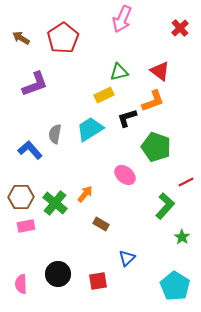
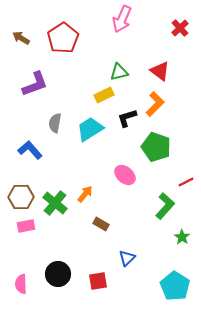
orange L-shape: moved 2 px right, 3 px down; rotated 25 degrees counterclockwise
gray semicircle: moved 11 px up
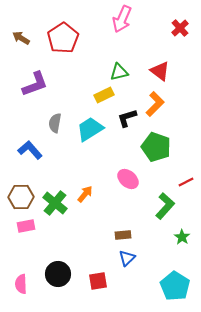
pink ellipse: moved 3 px right, 4 px down
brown rectangle: moved 22 px right, 11 px down; rotated 35 degrees counterclockwise
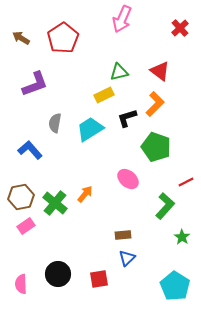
brown hexagon: rotated 10 degrees counterclockwise
pink rectangle: rotated 24 degrees counterclockwise
red square: moved 1 px right, 2 px up
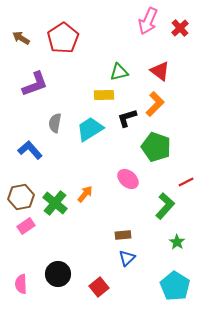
pink arrow: moved 26 px right, 2 px down
yellow rectangle: rotated 24 degrees clockwise
green star: moved 5 px left, 5 px down
red square: moved 8 px down; rotated 30 degrees counterclockwise
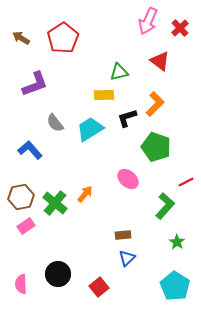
red triangle: moved 10 px up
gray semicircle: rotated 48 degrees counterclockwise
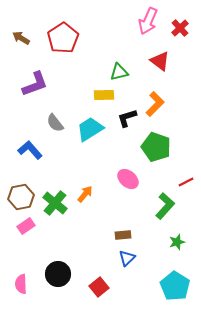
green star: rotated 21 degrees clockwise
